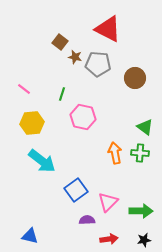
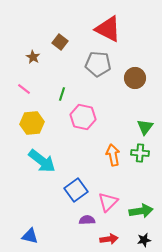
brown star: moved 42 px left; rotated 16 degrees clockwise
green triangle: rotated 30 degrees clockwise
orange arrow: moved 2 px left, 2 px down
green arrow: rotated 10 degrees counterclockwise
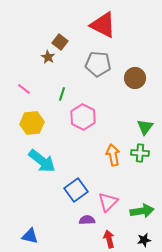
red triangle: moved 5 px left, 4 px up
brown star: moved 15 px right
pink hexagon: rotated 15 degrees clockwise
green arrow: moved 1 px right
red arrow: rotated 96 degrees counterclockwise
